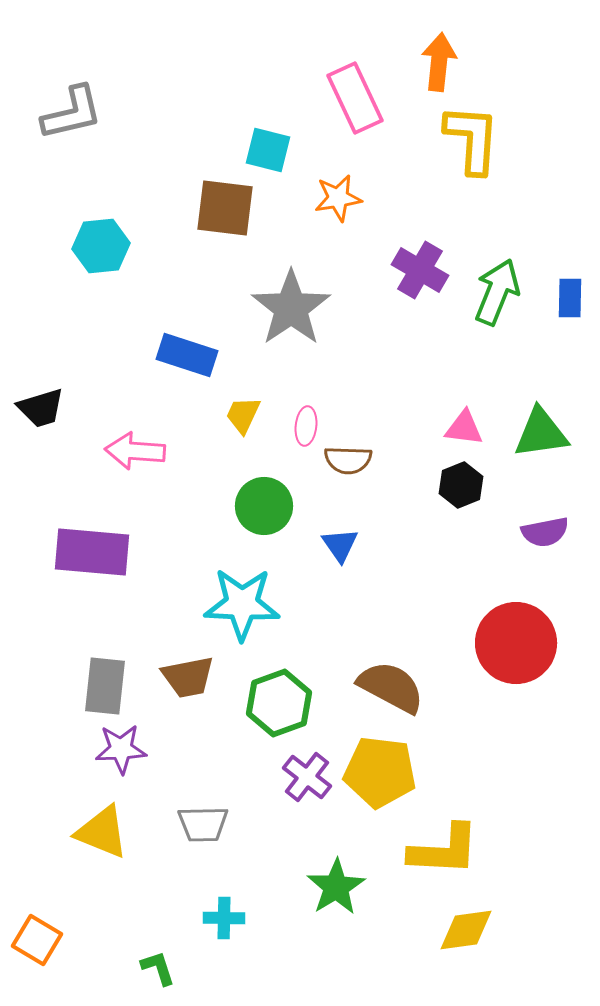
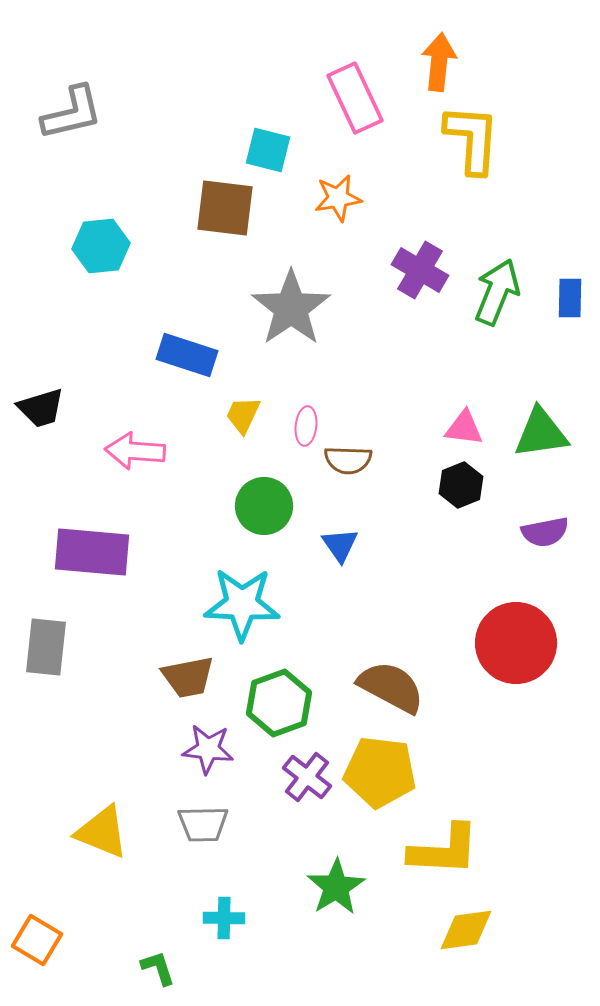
gray rectangle at (105, 686): moved 59 px left, 39 px up
purple star at (121, 749): moved 87 px right; rotated 9 degrees clockwise
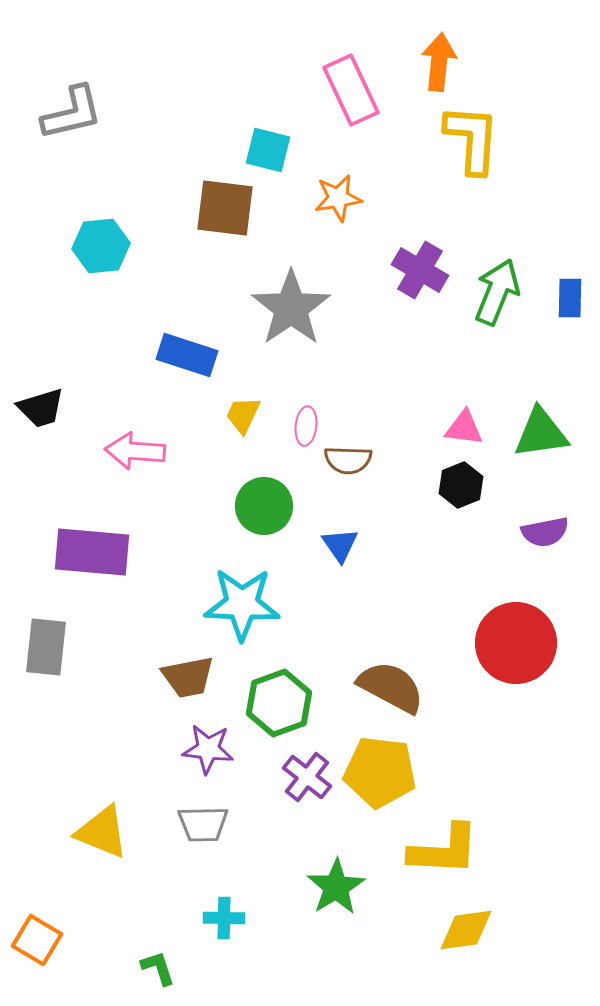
pink rectangle at (355, 98): moved 4 px left, 8 px up
